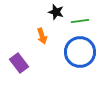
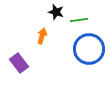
green line: moved 1 px left, 1 px up
orange arrow: rotated 147 degrees counterclockwise
blue circle: moved 9 px right, 3 px up
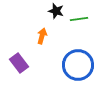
black star: moved 1 px up
green line: moved 1 px up
blue circle: moved 11 px left, 16 px down
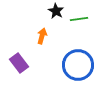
black star: rotated 14 degrees clockwise
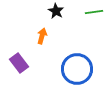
green line: moved 15 px right, 7 px up
blue circle: moved 1 px left, 4 px down
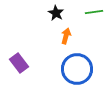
black star: moved 2 px down
orange arrow: moved 24 px right
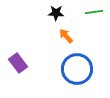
black star: rotated 28 degrees counterclockwise
orange arrow: rotated 56 degrees counterclockwise
purple rectangle: moved 1 px left
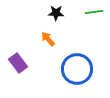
orange arrow: moved 18 px left, 3 px down
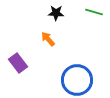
green line: rotated 24 degrees clockwise
blue circle: moved 11 px down
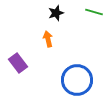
black star: rotated 21 degrees counterclockwise
orange arrow: rotated 28 degrees clockwise
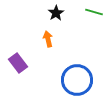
black star: rotated 14 degrees counterclockwise
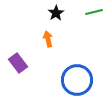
green line: rotated 30 degrees counterclockwise
